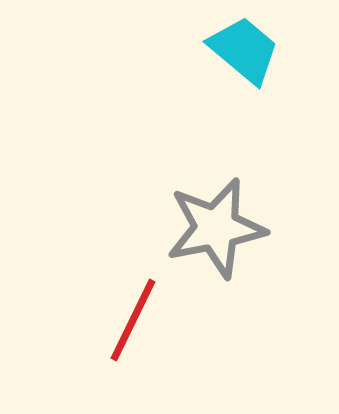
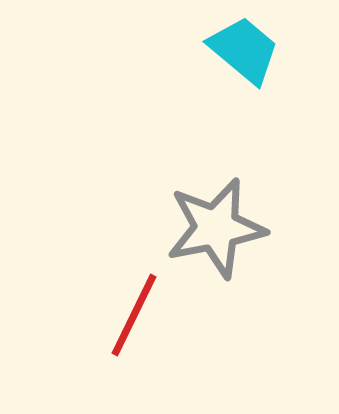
red line: moved 1 px right, 5 px up
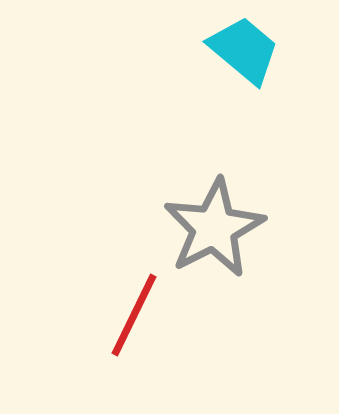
gray star: moved 2 px left; rotated 16 degrees counterclockwise
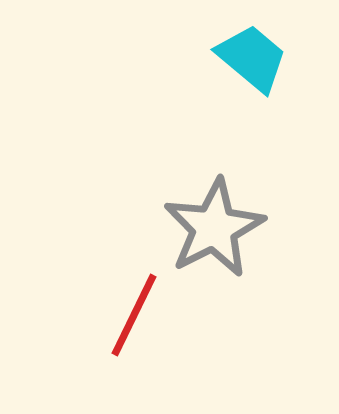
cyan trapezoid: moved 8 px right, 8 px down
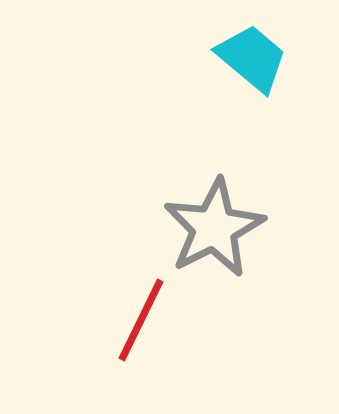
red line: moved 7 px right, 5 px down
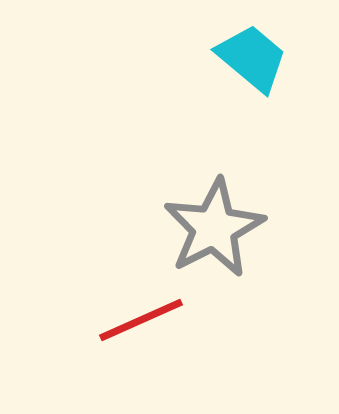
red line: rotated 40 degrees clockwise
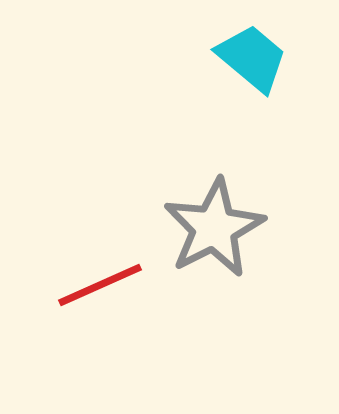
red line: moved 41 px left, 35 px up
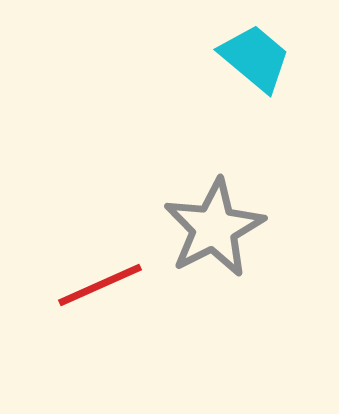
cyan trapezoid: moved 3 px right
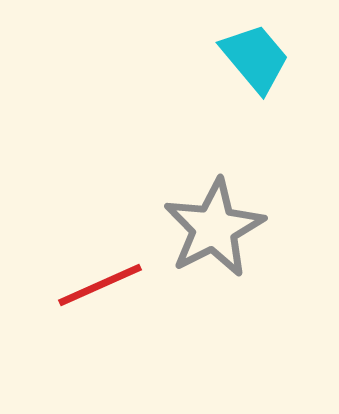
cyan trapezoid: rotated 10 degrees clockwise
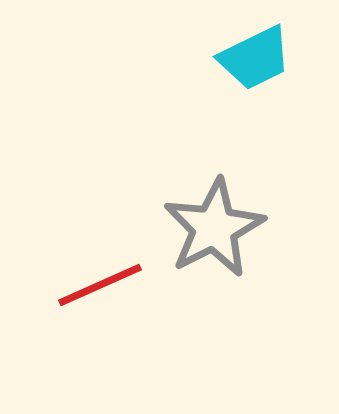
cyan trapezoid: rotated 104 degrees clockwise
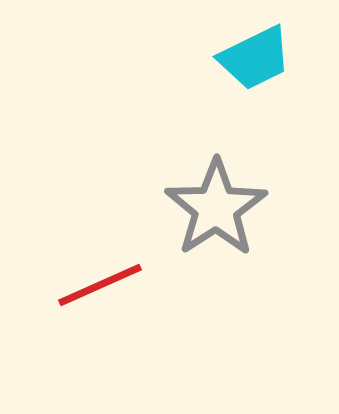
gray star: moved 2 px right, 20 px up; rotated 6 degrees counterclockwise
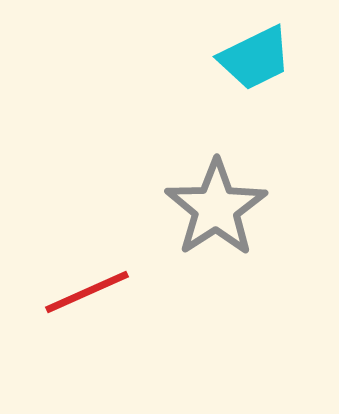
red line: moved 13 px left, 7 px down
